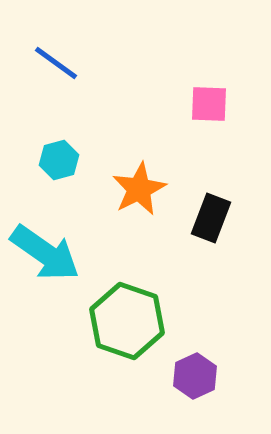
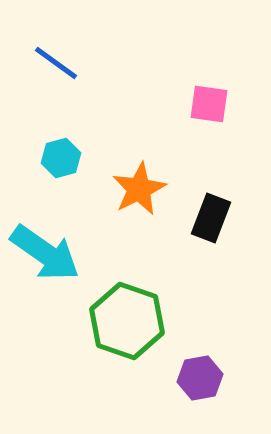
pink square: rotated 6 degrees clockwise
cyan hexagon: moved 2 px right, 2 px up
purple hexagon: moved 5 px right, 2 px down; rotated 15 degrees clockwise
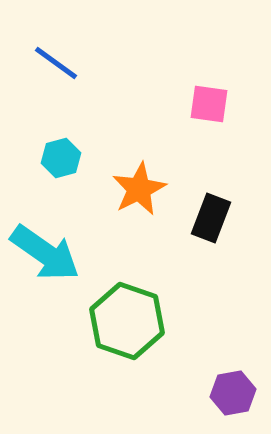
purple hexagon: moved 33 px right, 15 px down
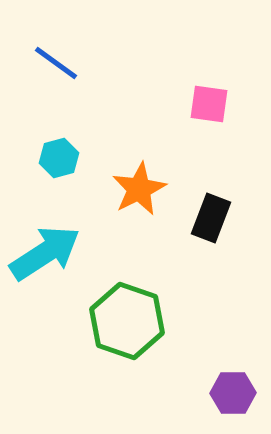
cyan hexagon: moved 2 px left
cyan arrow: rotated 68 degrees counterclockwise
purple hexagon: rotated 9 degrees clockwise
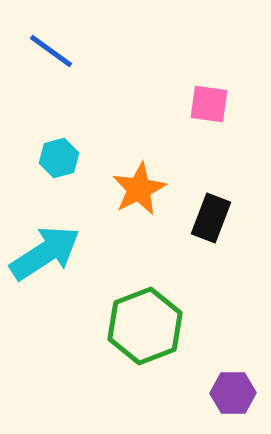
blue line: moved 5 px left, 12 px up
green hexagon: moved 18 px right, 5 px down; rotated 20 degrees clockwise
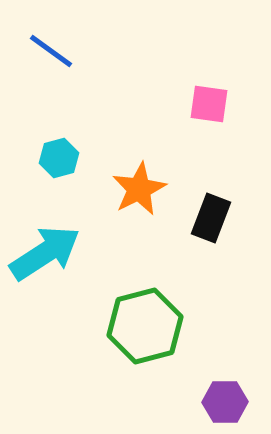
green hexagon: rotated 6 degrees clockwise
purple hexagon: moved 8 px left, 9 px down
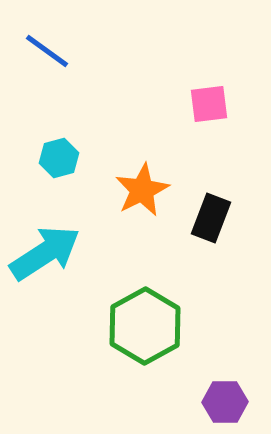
blue line: moved 4 px left
pink square: rotated 15 degrees counterclockwise
orange star: moved 3 px right, 1 px down
green hexagon: rotated 14 degrees counterclockwise
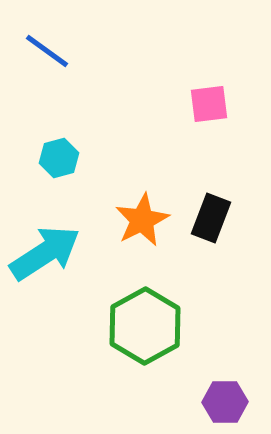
orange star: moved 30 px down
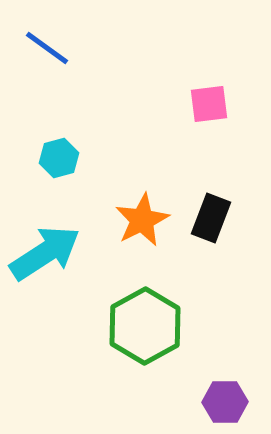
blue line: moved 3 px up
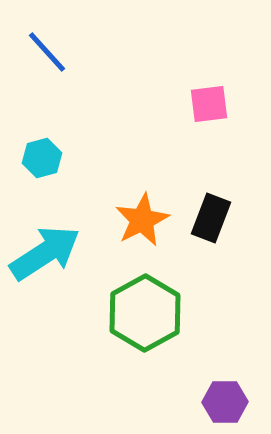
blue line: moved 4 px down; rotated 12 degrees clockwise
cyan hexagon: moved 17 px left
green hexagon: moved 13 px up
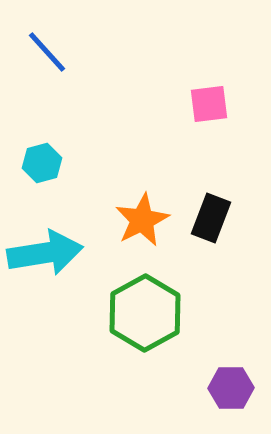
cyan hexagon: moved 5 px down
cyan arrow: rotated 24 degrees clockwise
purple hexagon: moved 6 px right, 14 px up
